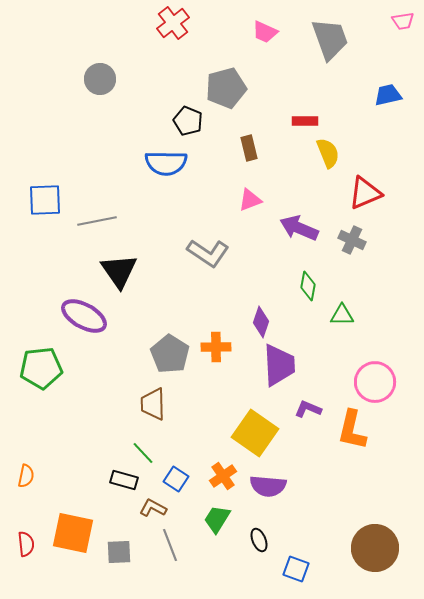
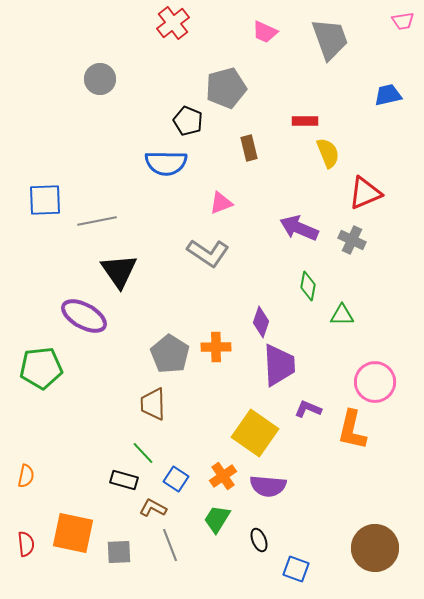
pink triangle at (250, 200): moved 29 px left, 3 px down
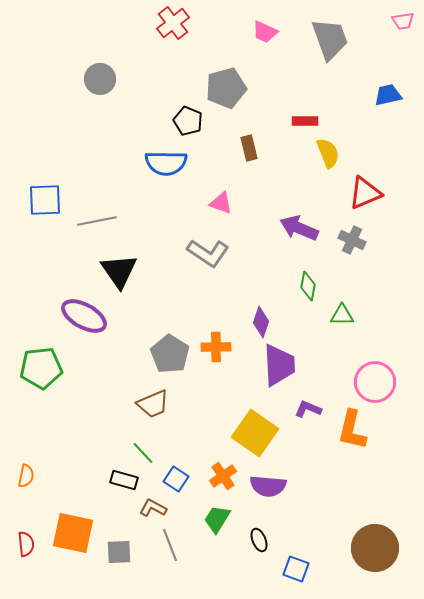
pink triangle at (221, 203): rotated 40 degrees clockwise
brown trapezoid at (153, 404): rotated 112 degrees counterclockwise
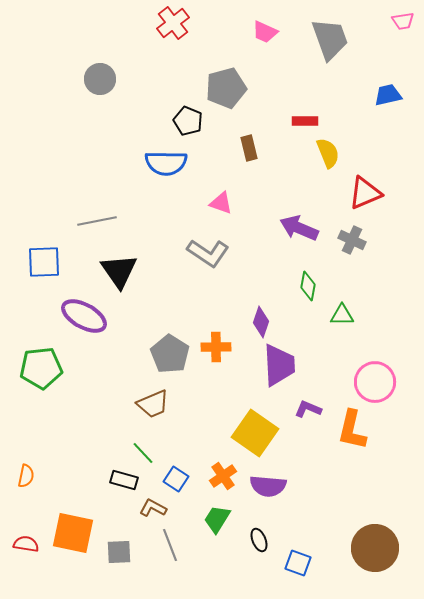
blue square at (45, 200): moved 1 px left, 62 px down
red semicircle at (26, 544): rotated 75 degrees counterclockwise
blue square at (296, 569): moved 2 px right, 6 px up
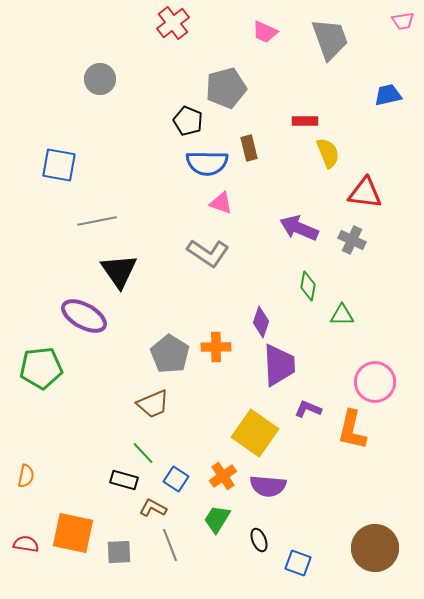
blue semicircle at (166, 163): moved 41 px right
red triangle at (365, 193): rotated 30 degrees clockwise
blue square at (44, 262): moved 15 px right, 97 px up; rotated 12 degrees clockwise
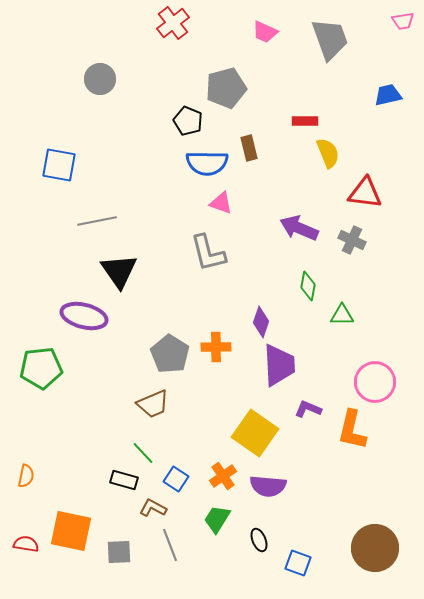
gray L-shape at (208, 253): rotated 42 degrees clockwise
purple ellipse at (84, 316): rotated 15 degrees counterclockwise
orange square at (73, 533): moved 2 px left, 2 px up
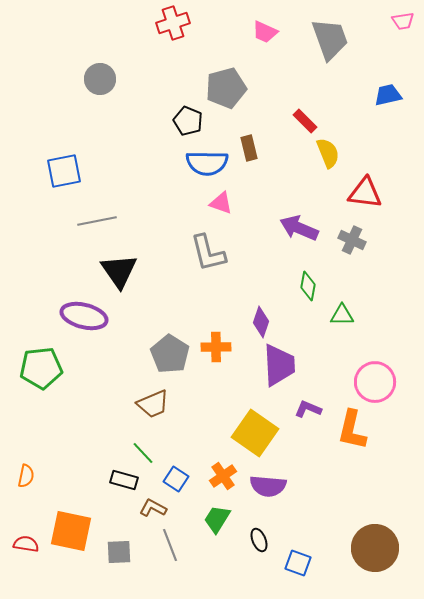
red cross at (173, 23): rotated 20 degrees clockwise
red rectangle at (305, 121): rotated 45 degrees clockwise
blue square at (59, 165): moved 5 px right, 6 px down; rotated 21 degrees counterclockwise
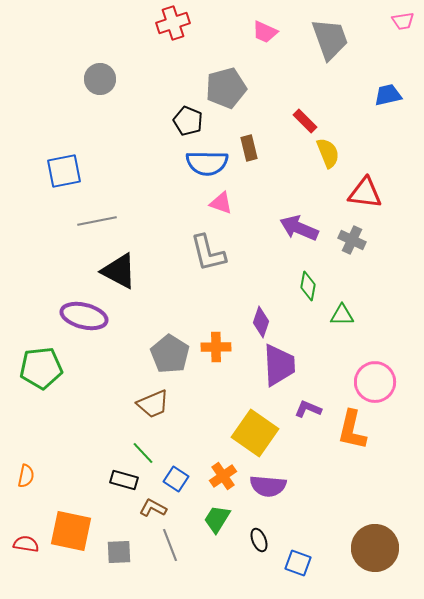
black triangle at (119, 271): rotated 27 degrees counterclockwise
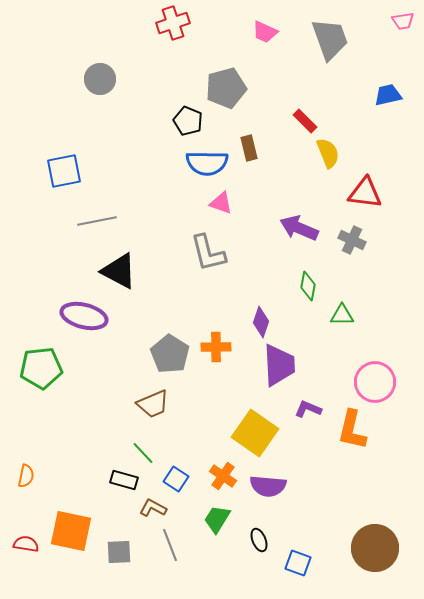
orange cross at (223, 476): rotated 20 degrees counterclockwise
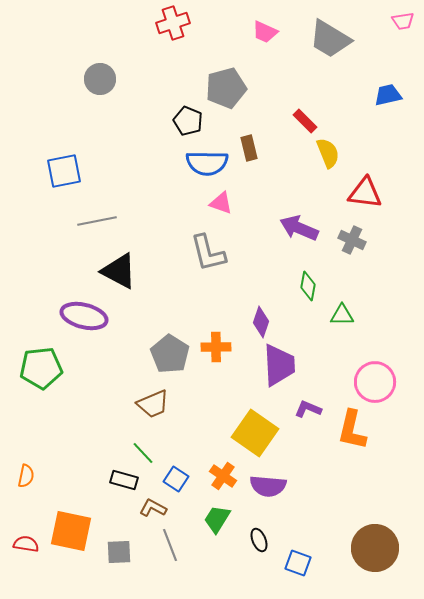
gray trapezoid at (330, 39): rotated 141 degrees clockwise
